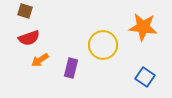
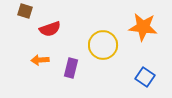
red semicircle: moved 21 px right, 9 px up
orange arrow: rotated 30 degrees clockwise
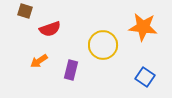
orange arrow: moved 1 px left, 1 px down; rotated 30 degrees counterclockwise
purple rectangle: moved 2 px down
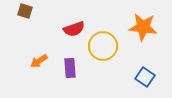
red semicircle: moved 24 px right
yellow circle: moved 1 px down
purple rectangle: moved 1 px left, 2 px up; rotated 18 degrees counterclockwise
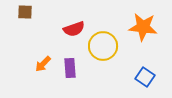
brown square: moved 1 px down; rotated 14 degrees counterclockwise
orange arrow: moved 4 px right, 3 px down; rotated 12 degrees counterclockwise
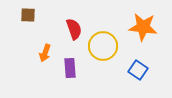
brown square: moved 3 px right, 3 px down
red semicircle: rotated 90 degrees counterclockwise
orange arrow: moved 2 px right, 11 px up; rotated 24 degrees counterclockwise
blue square: moved 7 px left, 7 px up
